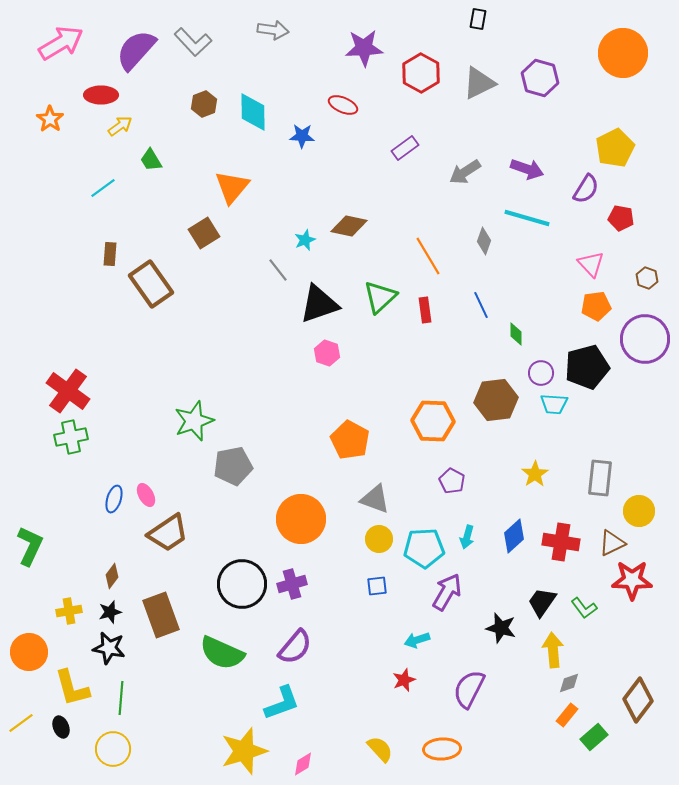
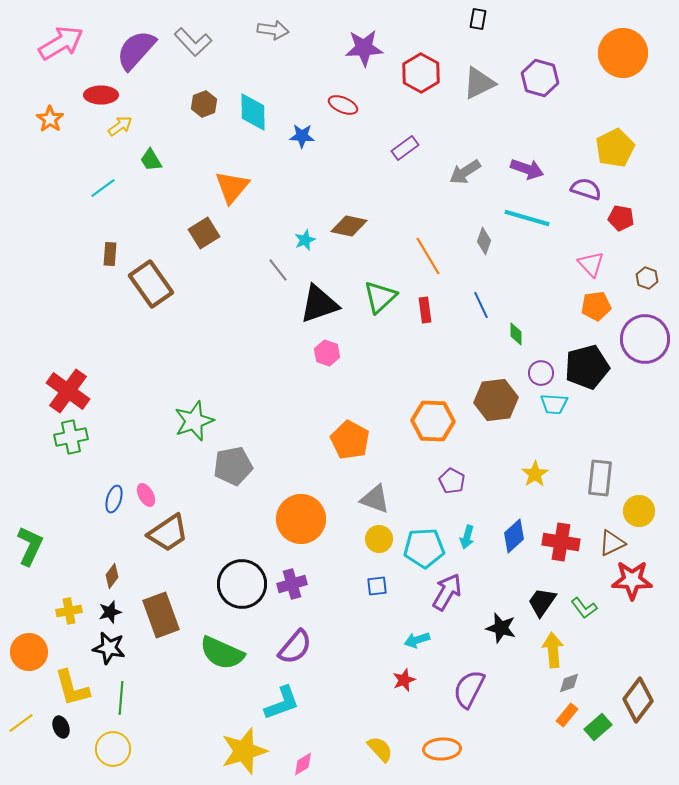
purple semicircle at (586, 189): rotated 104 degrees counterclockwise
green rectangle at (594, 737): moved 4 px right, 10 px up
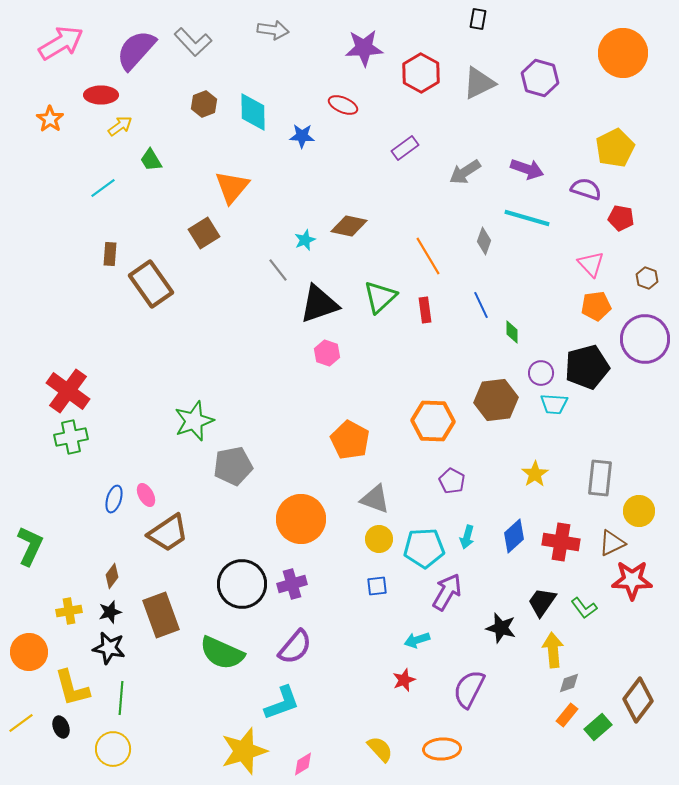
green diamond at (516, 334): moved 4 px left, 2 px up
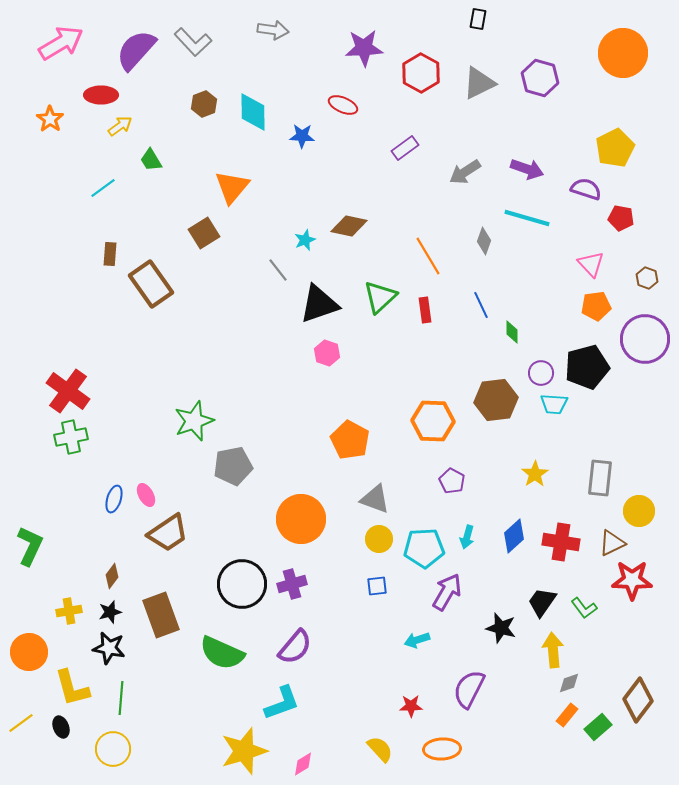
red star at (404, 680): moved 7 px right, 26 px down; rotated 20 degrees clockwise
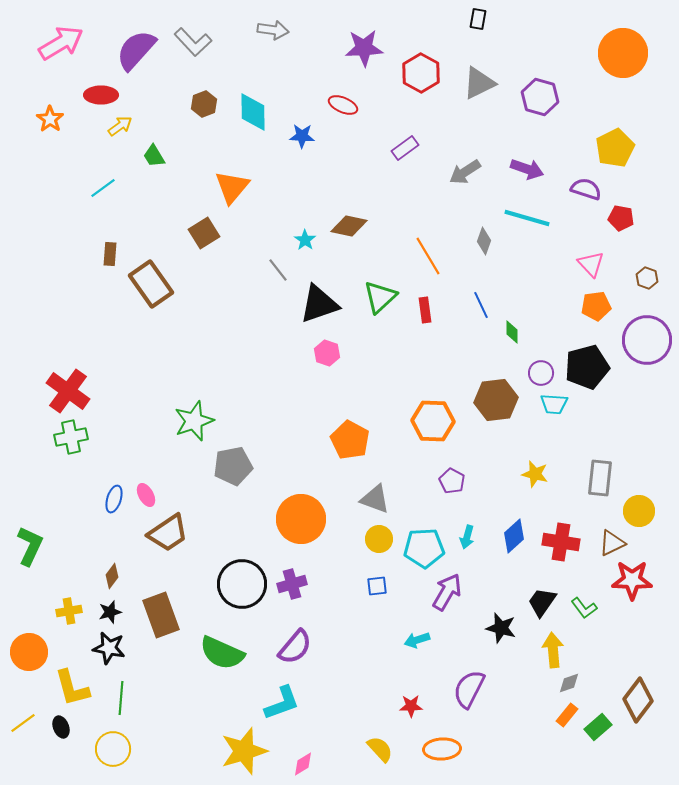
purple hexagon at (540, 78): moved 19 px down
green trapezoid at (151, 160): moved 3 px right, 4 px up
cyan star at (305, 240): rotated 15 degrees counterclockwise
purple circle at (645, 339): moved 2 px right, 1 px down
yellow star at (535, 474): rotated 24 degrees counterclockwise
yellow line at (21, 723): moved 2 px right
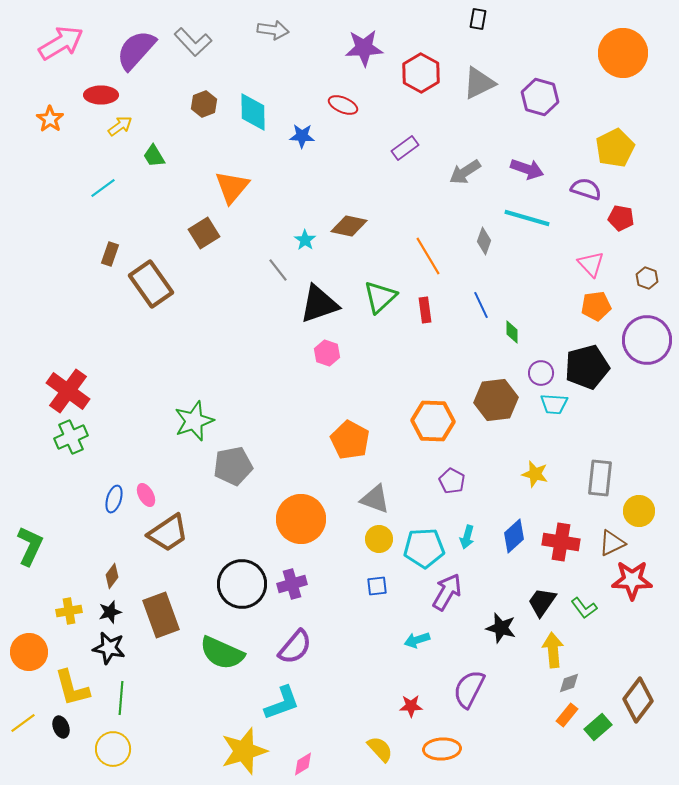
brown rectangle at (110, 254): rotated 15 degrees clockwise
green cross at (71, 437): rotated 12 degrees counterclockwise
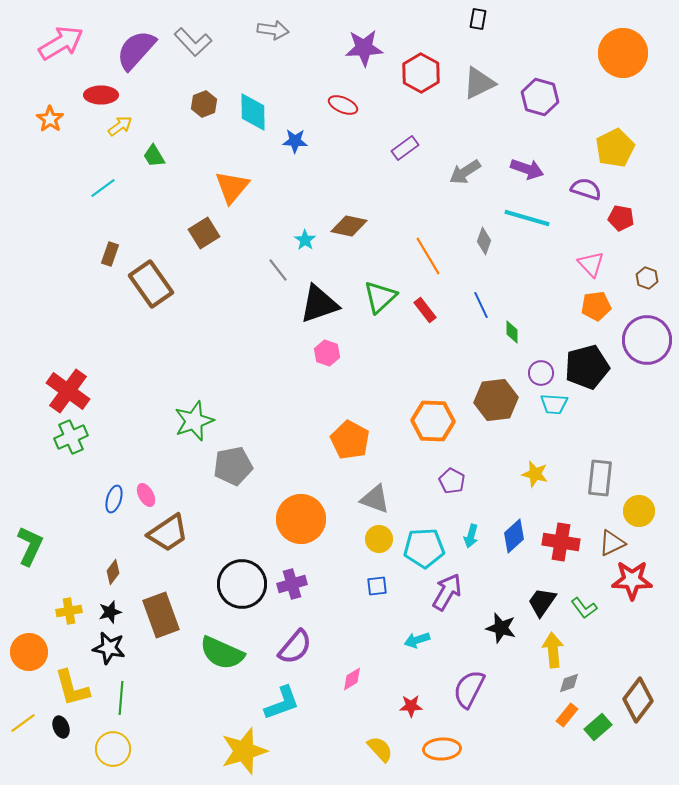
blue star at (302, 136): moved 7 px left, 5 px down
red rectangle at (425, 310): rotated 30 degrees counterclockwise
cyan arrow at (467, 537): moved 4 px right, 1 px up
brown diamond at (112, 576): moved 1 px right, 4 px up
pink diamond at (303, 764): moved 49 px right, 85 px up
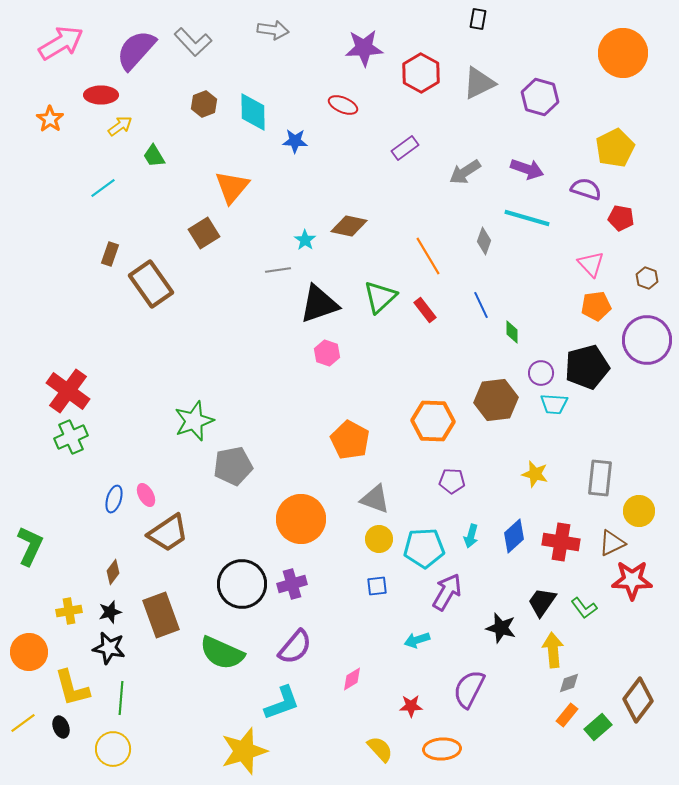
gray line at (278, 270): rotated 60 degrees counterclockwise
purple pentagon at (452, 481): rotated 25 degrees counterclockwise
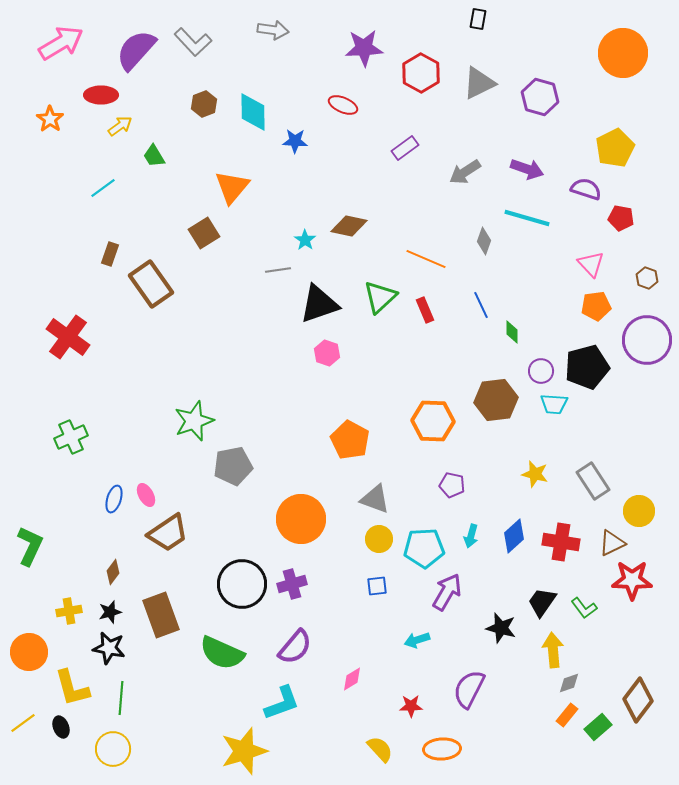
orange line at (428, 256): moved 2 px left, 3 px down; rotated 36 degrees counterclockwise
red rectangle at (425, 310): rotated 15 degrees clockwise
purple circle at (541, 373): moved 2 px up
red cross at (68, 391): moved 54 px up
gray rectangle at (600, 478): moved 7 px left, 3 px down; rotated 39 degrees counterclockwise
purple pentagon at (452, 481): moved 4 px down; rotated 10 degrees clockwise
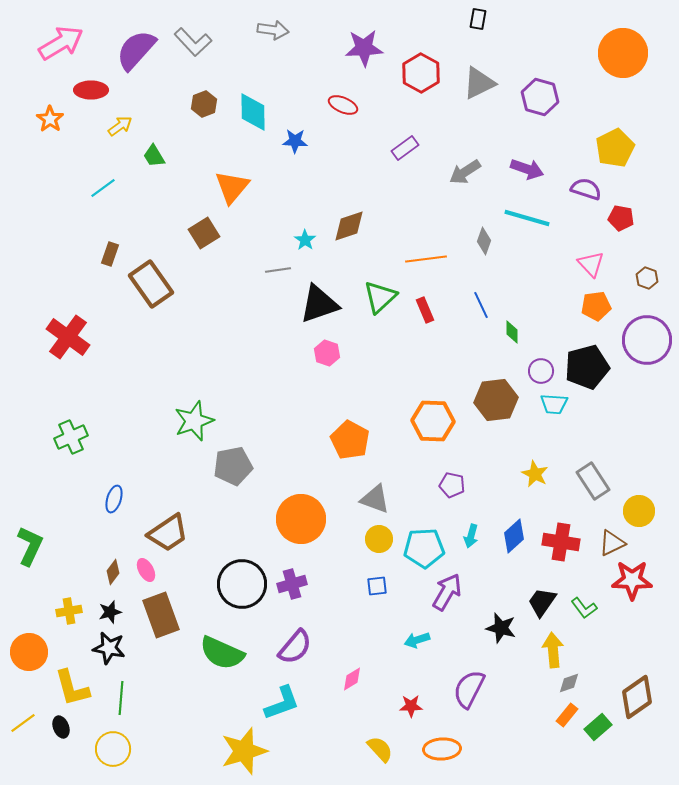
red ellipse at (101, 95): moved 10 px left, 5 px up
brown diamond at (349, 226): rotated 30 degrees counterclockwise
orange line at (426, 259): rotated 30 degrees counterclockwise
yellow star at (535, 474): rotated 12 degrees clockwise
pink ellipse at (146, 495): moved 75 px down
brown diamond at (638, 700): moved 1 px left, 3 px up; rotated 18 degrees clockwise
